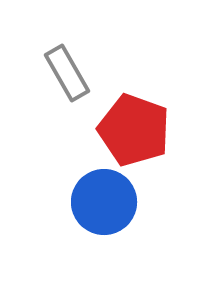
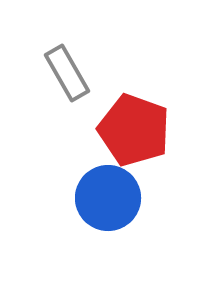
blue circle: moved 4 px right, 4 px up
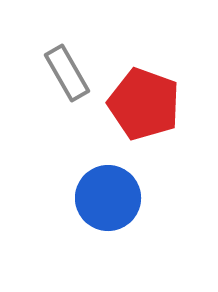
red pentagon: moved 10 px right, 26 px up
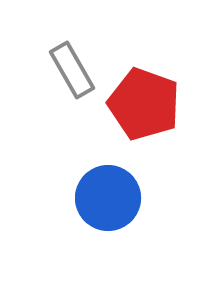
gray rectangle: moved 5 px right, 3 px up
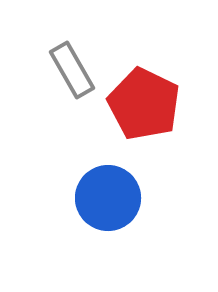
red pentagon: rotated 6 degrees clockwise
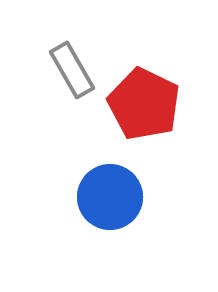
blue circle: moved 2 px right, 1 px up
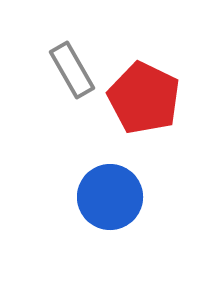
red pentagon: moved 6 px up
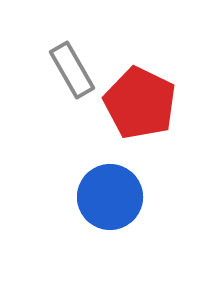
red pentagon: moved 4 px left, 5 px down
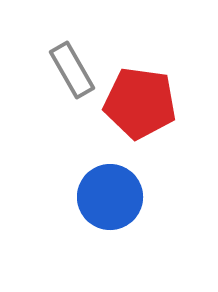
red pentagon: rotated 18 degrees counterclockwise
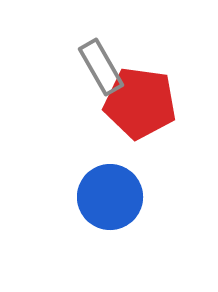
gray rectangle: moved 29 px right, 3 px up
